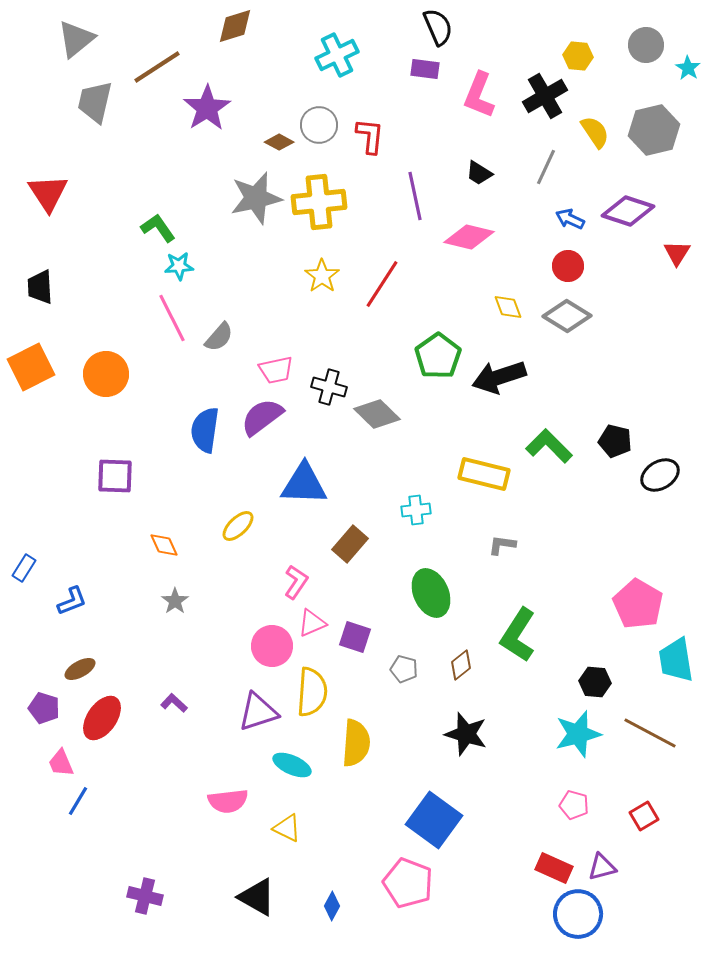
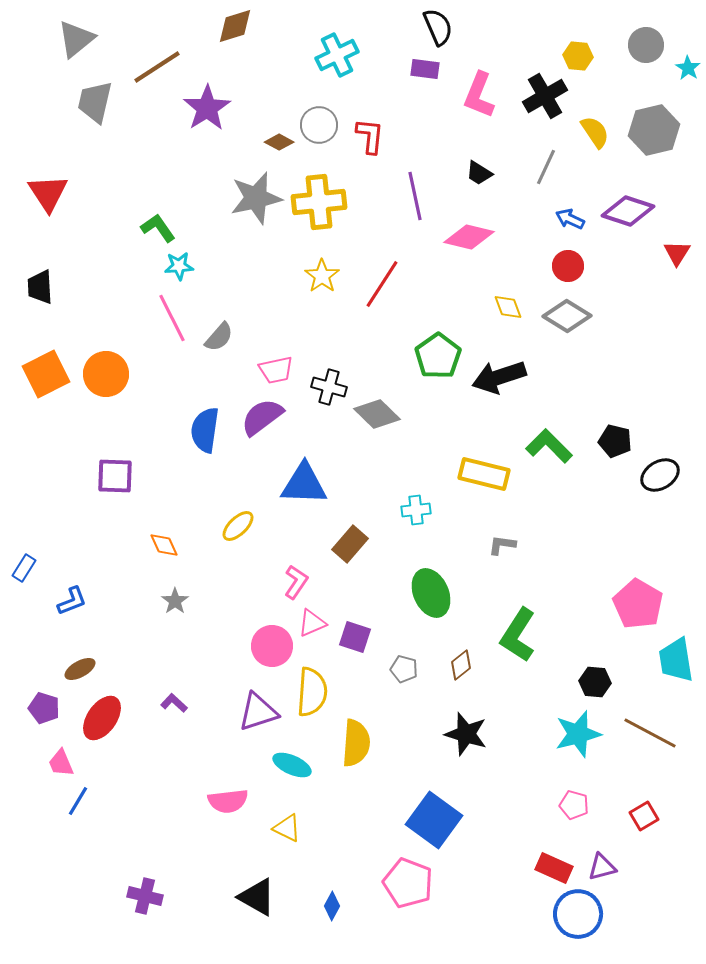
orange square at (31, 367): moved 15 px right, 7 px down
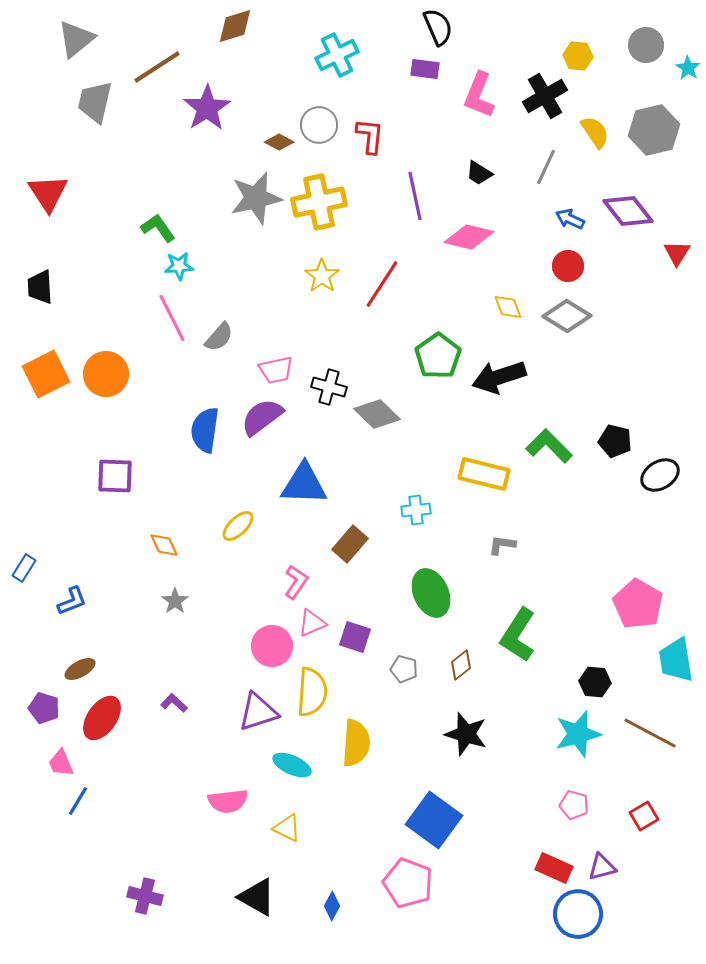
yellow cross at (319, 202): rotated 6 degrees counterclockwise
purple diamond at (628, 211): rotated 33 degrees clockwise
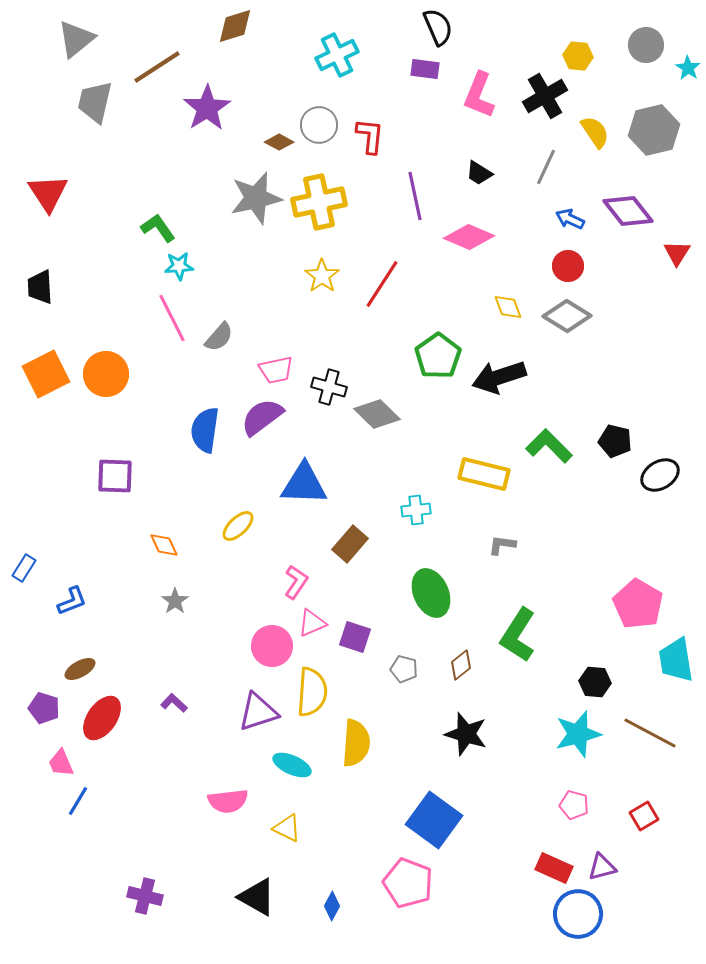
pink diamond at (469, 237): rotated 9 degrees clockwise
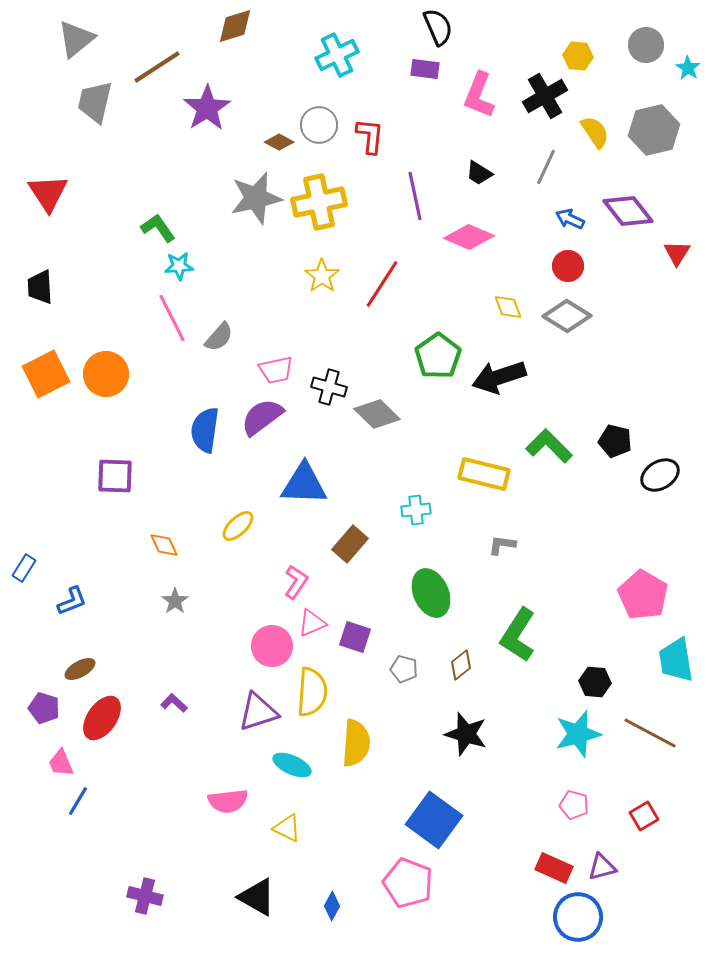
pink pentagon at (638, 604): moved 5 px right, 9 px up
blue circle at (578, 914): moved 3 px down
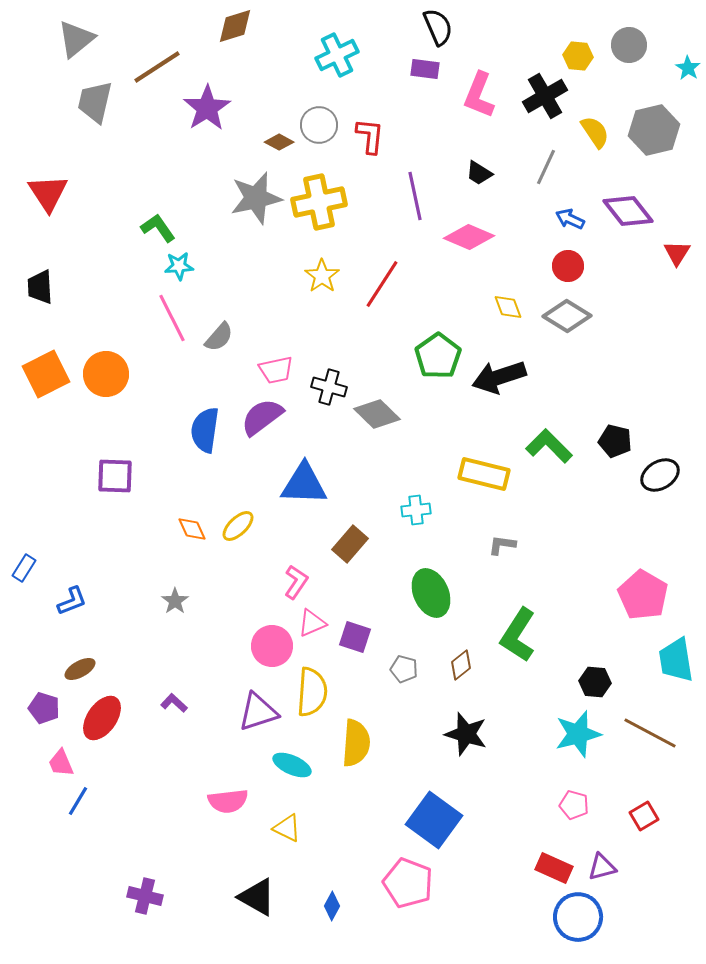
gray circle at (646, 45): moved 17 px left
orange diamond at (164, 545): moved 28 px right, 16 px up
